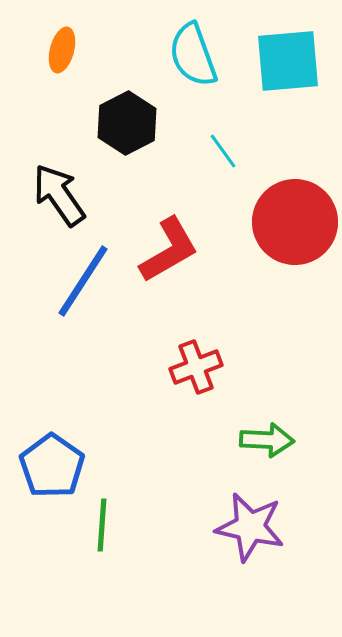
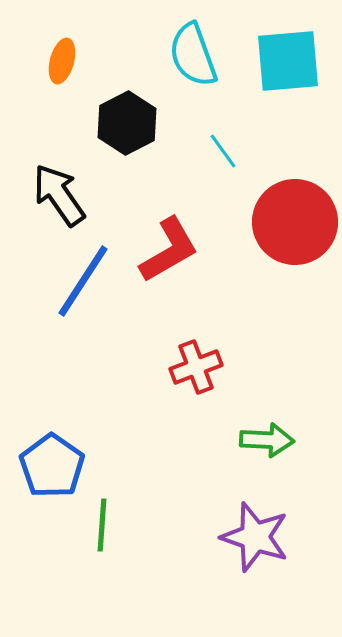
orange ellipse: moved 11 px down
purple star: moved 5 px right, 10 px down; rotated 6 degrees clockwise
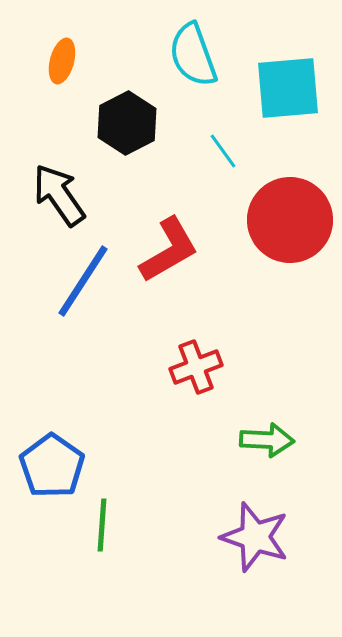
cyan square: moved 27 px down
red circle: moved 5 px left, 2 px up
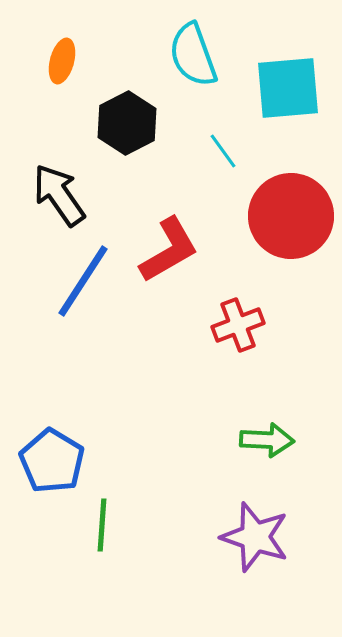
red circle: moved 1 px right, 4 px up
red cross: moved 42 px right, 42 px up
blue pentagon: moved 5 px up; rotated 4 degrees counterclockwise
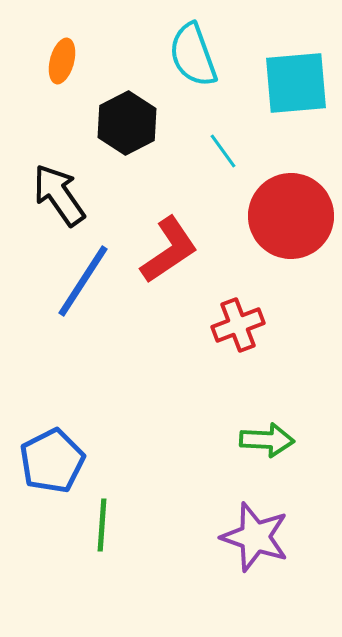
cyan square: moved 8 px right, 5 px up
red L-shape: rotated 4 degrees counterclockwise
blue pentagon: rotated 14 degrees clockwise
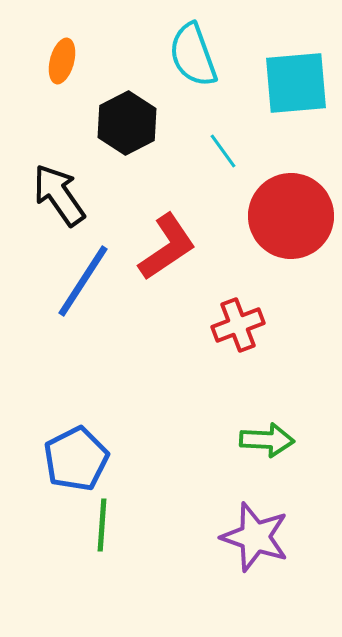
red L-shape: moved 2 px left, 3 px up
blue pentagon: moved 24 px right, 2 px up
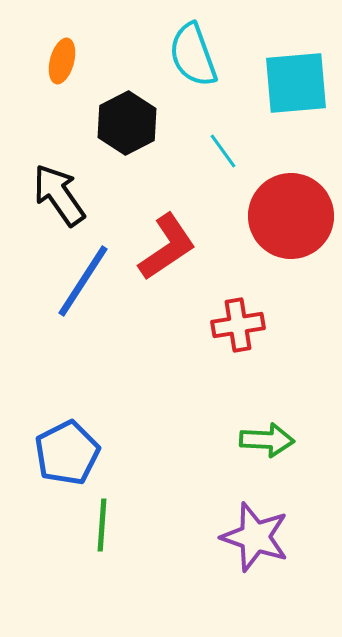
red cross: rotated 12 degrees clockwise
blue pentagon: moved 9 px left, 6 px up
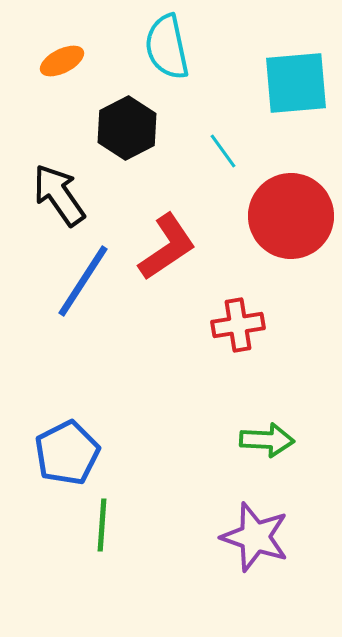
cyan semicircle: moved 26 px left, 8 px up; rotated 8 degrees clockwise
orange ellipse: rotated 48 degrees clockwise
black hexagon: moved 5 px down
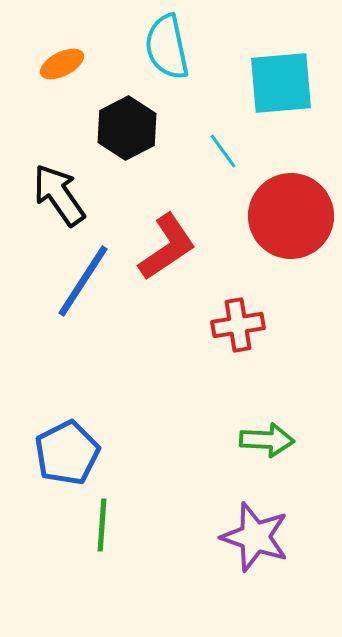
orange ellipse: moved 3 px down
cyan square: moved 15 px left
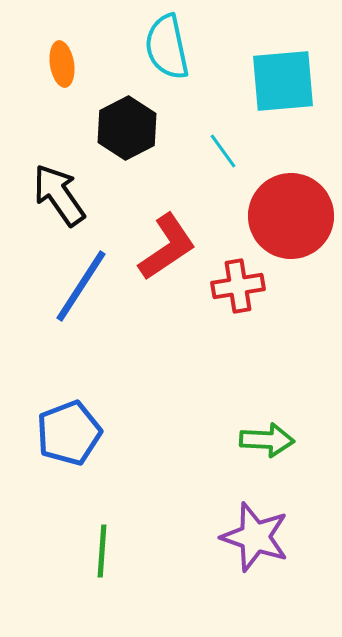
orange ellipse: rotated 72 degrees counterclockwise
cyan square: moved 2 px right, 2 px up
blue line: moved 2 px left, 5 px down
red cross: moved 39 px up
blue pentagon: moved 2 px right, 20 px up; rotated 6 degrees clockwise
green line: moved 26 px down
